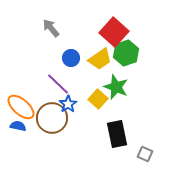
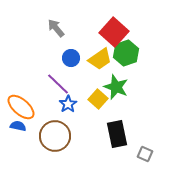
gray arrow: moved 5 px right
brown circle: moved 3 px right, 18 px down
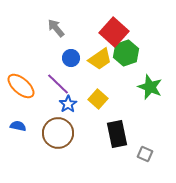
green star: moved 34 px right
orange ellipse: moved 21 px up
brown circle: moved 3 px right, 3 px up
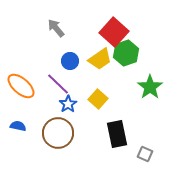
blue circle: moved 1 px left, 3 px down
green star: rotated 15 degrees clockwise
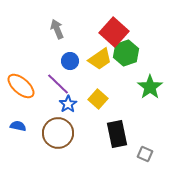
gray arrow: moved 1 px right, 1 px down; rotated 18 degrees clockwise
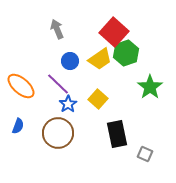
blue semicircle: rotated 98 degrees clockwise
